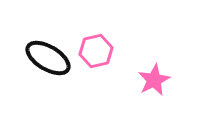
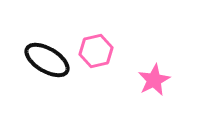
black ellipse: moved 1 px left, 2 px down
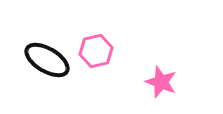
pink star: moved 7 px right, 2 px down; rotated 24 degrees counterclockwise
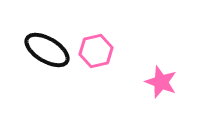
black ellipse: moved 10 px up
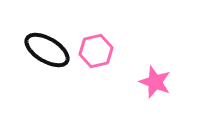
pink star: moved 6 px left
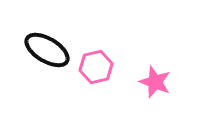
pink hexagon: moved 16 px down
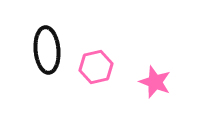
black ellipse: rotated 54 degrees clockwise
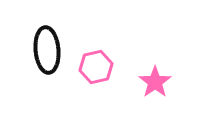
pink star: rotated 16 degrees clockwise
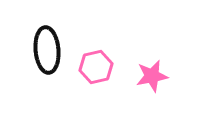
pink star: moved 3 px left, 6 px up; rotated 24 degrees clockwise
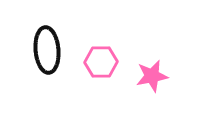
pink hexagon: moved 5 px right, 5 px up; rotated 12 degrees clockwise
